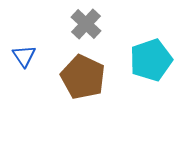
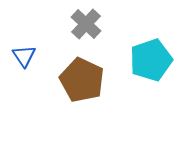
brown pentagon: moved 1 px left, 3 px down
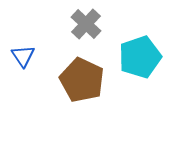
blue triangle: moved 1 px left
cyan pentagon: moved 11 px left, 3 px up
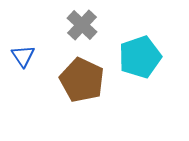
gray cross: moved 4 px left, 1 px down
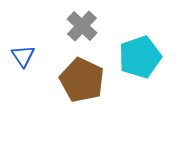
gray cross: moved 1 px down
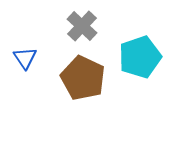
blue triangle: moved 2 px right, 2 px down
brown pentagon: moved 1 px right, 2 px up
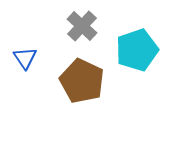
cyan pentagon: moved 3 px left, 7 px up
brown pentagon: moved 1 px left, 3 px down
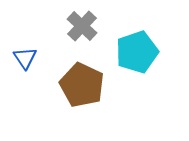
cyan pentagon: moved 2 px down
brown pentagon: moved 4 px down
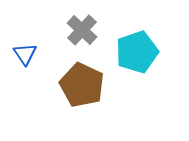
gray cross: moved 4 px down
blue triangle: moved 4 px up
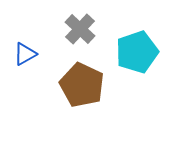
gray cross: moved 2 px left, 1 px up
blue triangle: rotated 35 degrees clockwise
